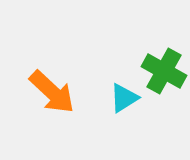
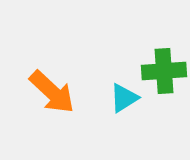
green cross: rotated 33 degrees counterclockwise
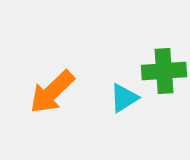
orange arrow: rotated 93 degrees clockwise
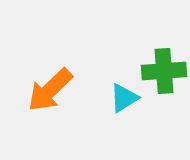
orange arrow: moved 2 px left, 2 px up
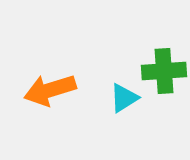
orange arrow: rotated 27 degrees clockwise
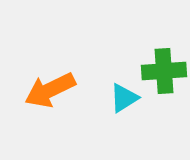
orange arrow: rotated 9 degrees counterclockwise
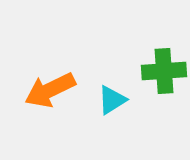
cyan triangle: moved 12 px left, 2 px down
